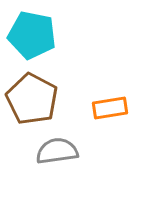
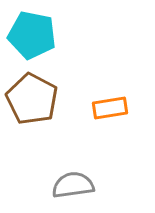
gray semicircle: moved 16 px right, 34 px down
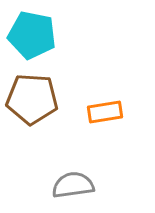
brown pentagon: rotated 24 degrees counterclockwise
orange rectangle: moved 5 px left, 4 px down
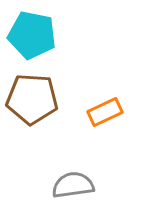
orange rectangle: rotated 16 degrees counterclockwise
